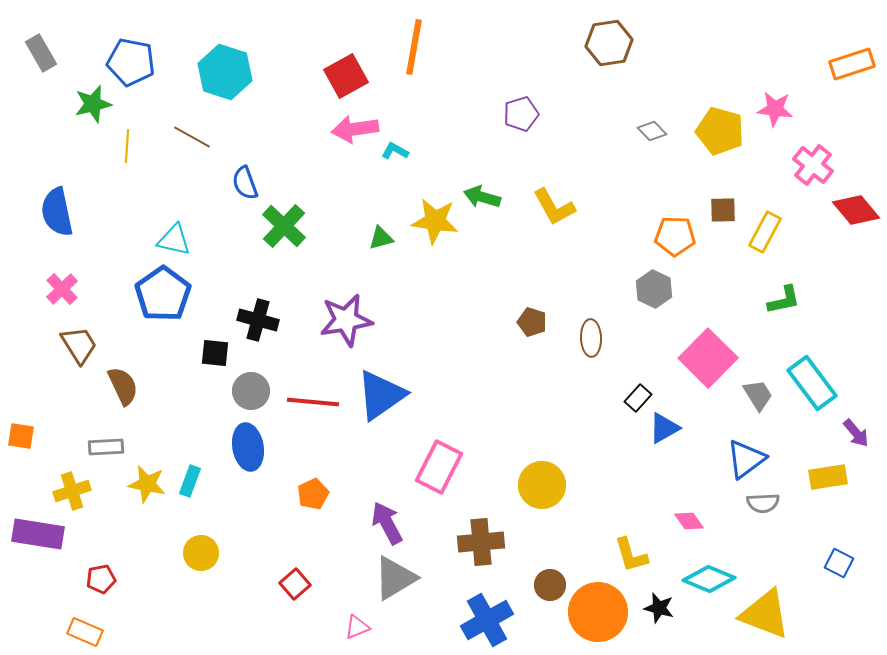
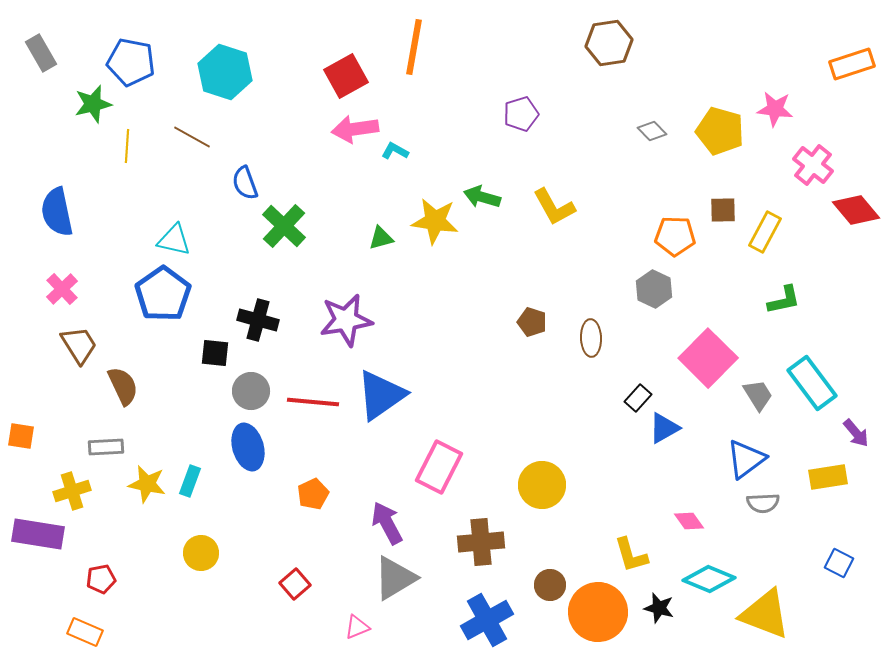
blue ellipse at (248, 447): rotated 6 degrees counterclockwise
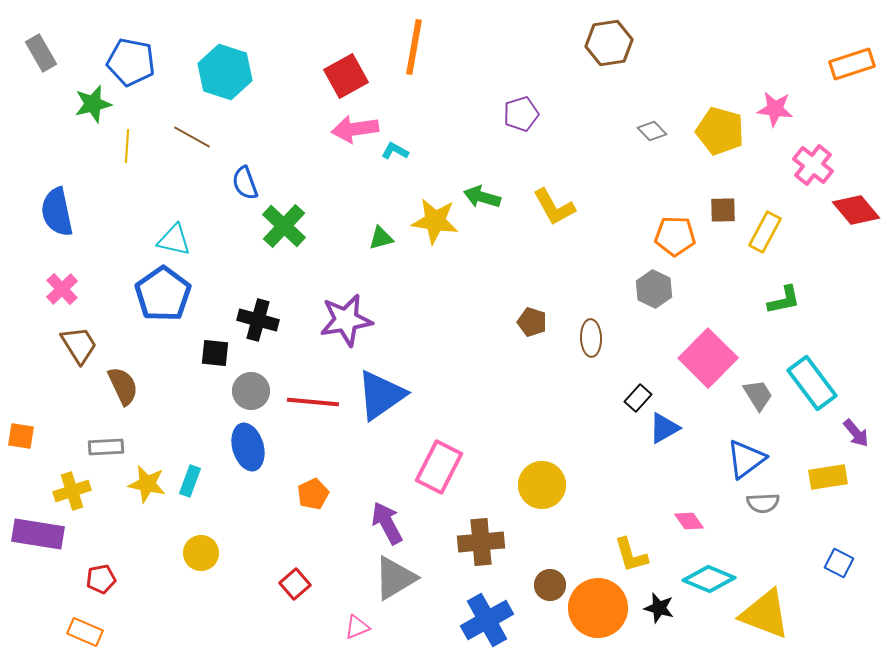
orange circle at (598, 612): moved 4 px up
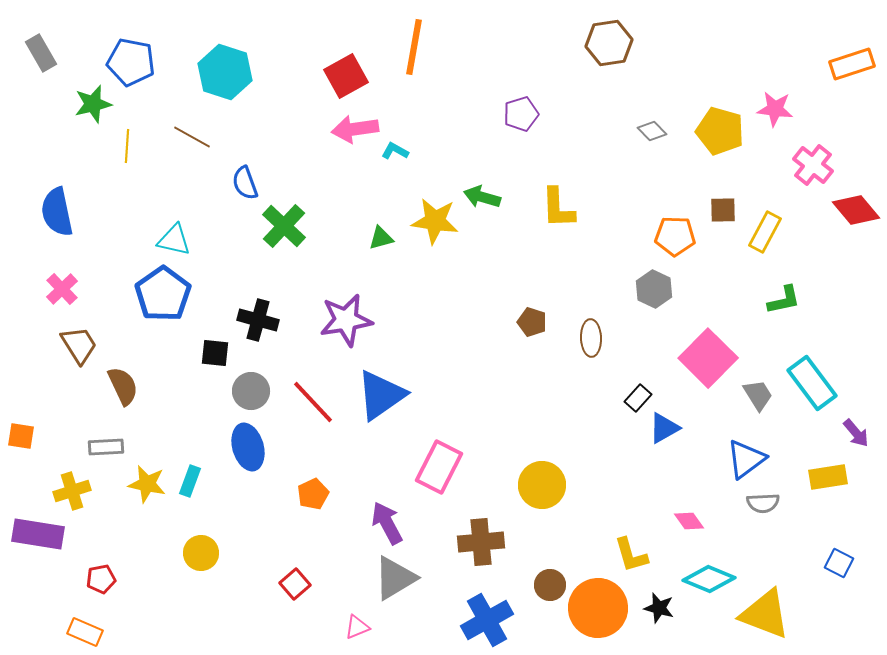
yellow L-shape at (554, 207): moved 4 px right, 1 px down; rotated 27 degrees clockwise
red line at (313, 402): rotated 42 degrees clockwise
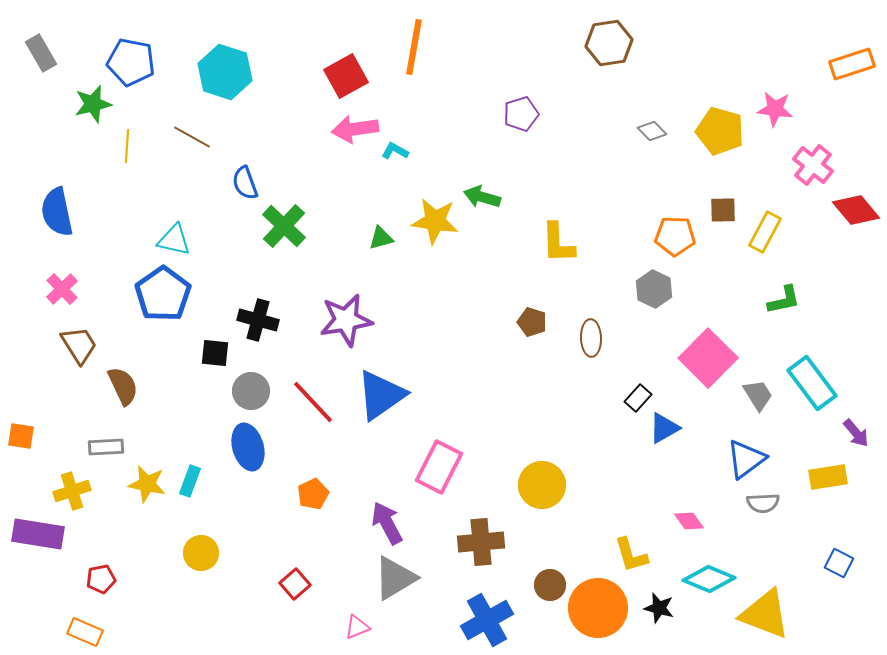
yellow L-shape at (558, 208): moved 35 px down
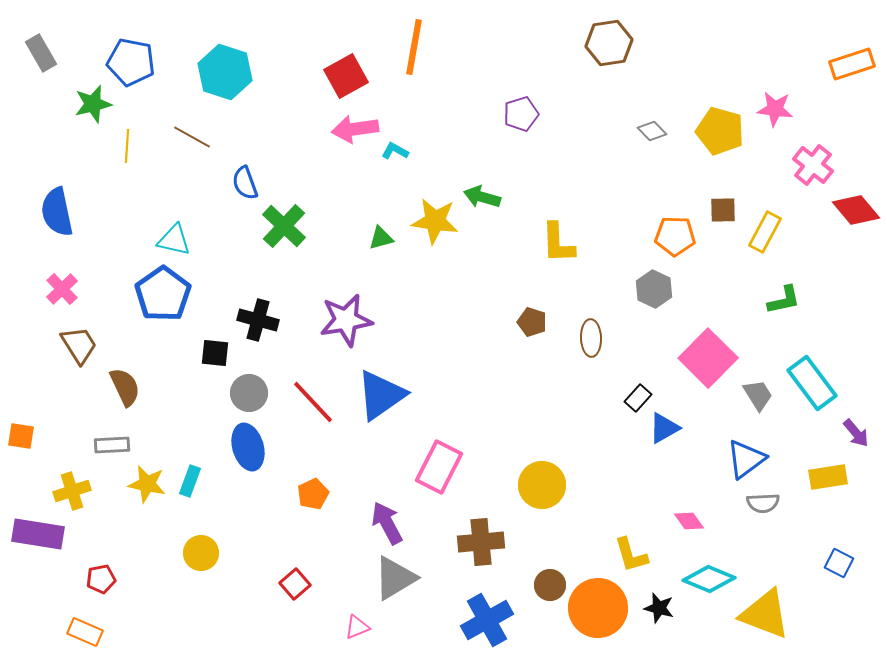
brown semicircle at (123, 386): moved 2 px right, 1 px down
gray circle at (251, 391): moved 2 px left, 2 px down
gray rectangle at (106, 447): moved 6 px right, 2 px up
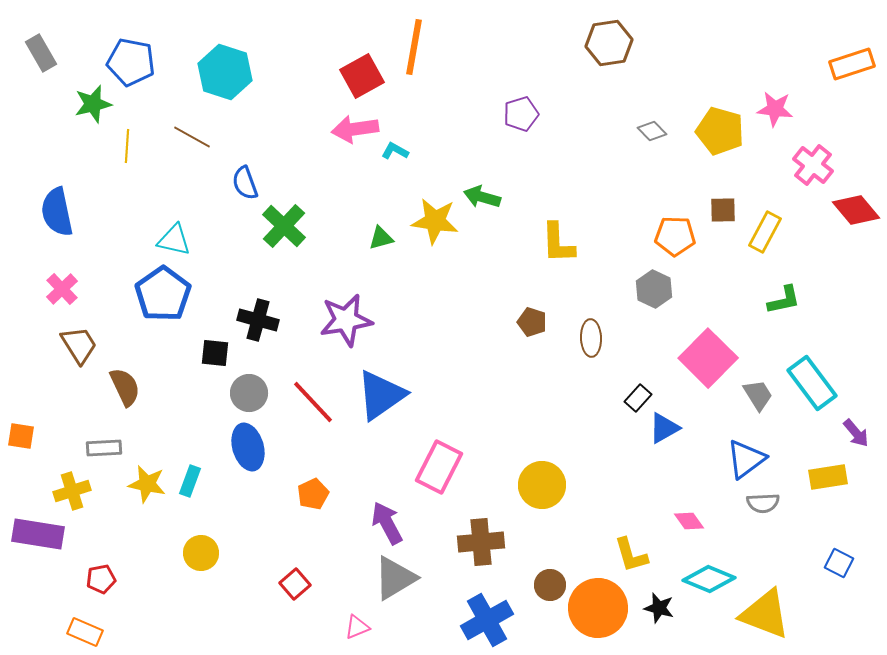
red square at (346, 76): moved 16 px right
gray rectangle at (112, 445): moved 8 px left, 3 px down
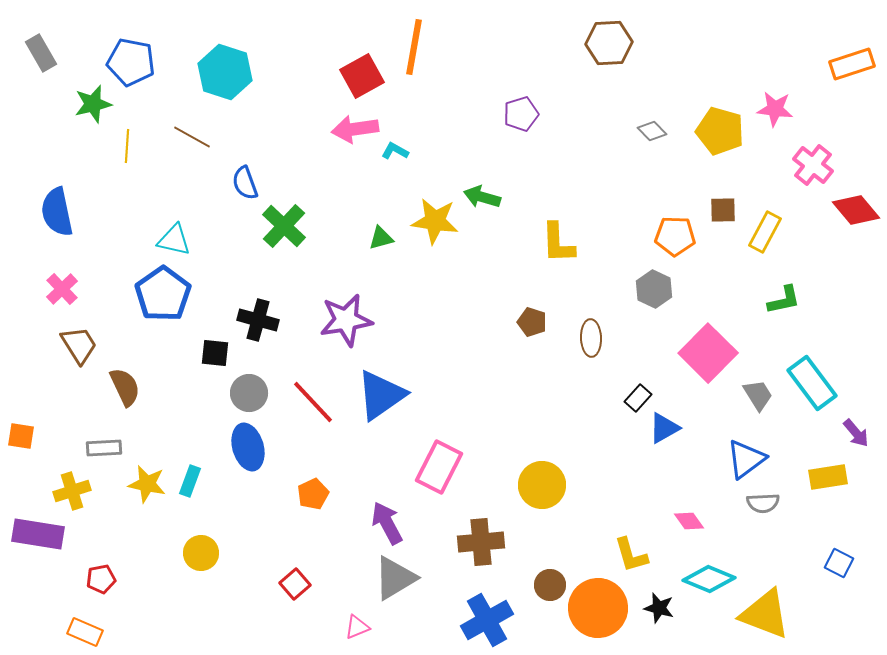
brown hexagon at (609, 43): rotated 6 degrees clockwise
pink square at (708, 358): moved 5 px up
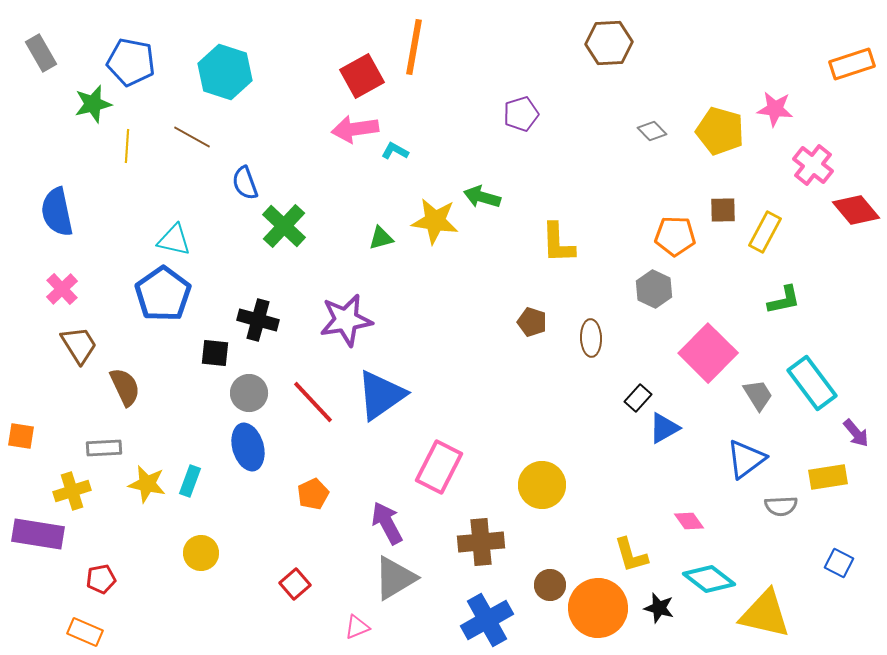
gray semicircle at (763, 503): moved 18 px right, 3 px down
cyan diamond at (709, 579): rotated 15 degrees clockwise
yellow triangle at (765, 614): rotated 8 degrees counterclockwise
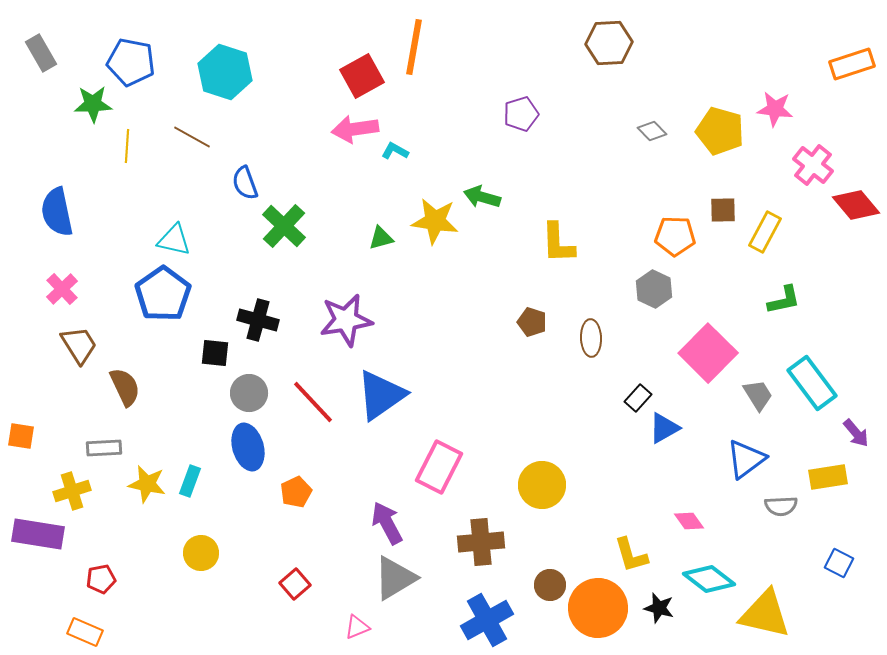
green star at (93, 104): rotated 12 degrees clockwise
red diamond at (856, 210): moved 5 px up
orange pentagon at (313, 494): moved 17 px left, 2 px up
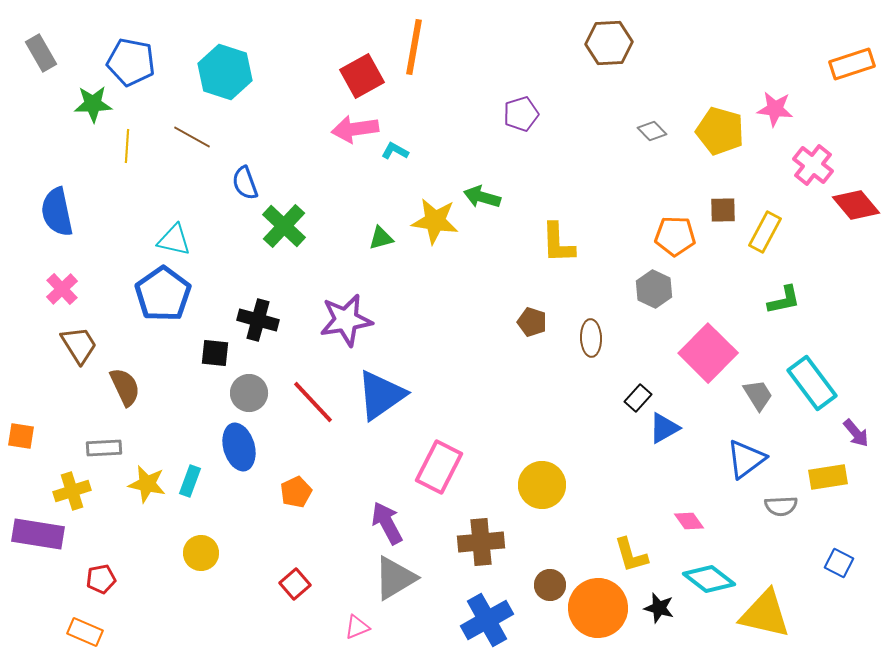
blue ellipse at (248, 447): moved 9 px left
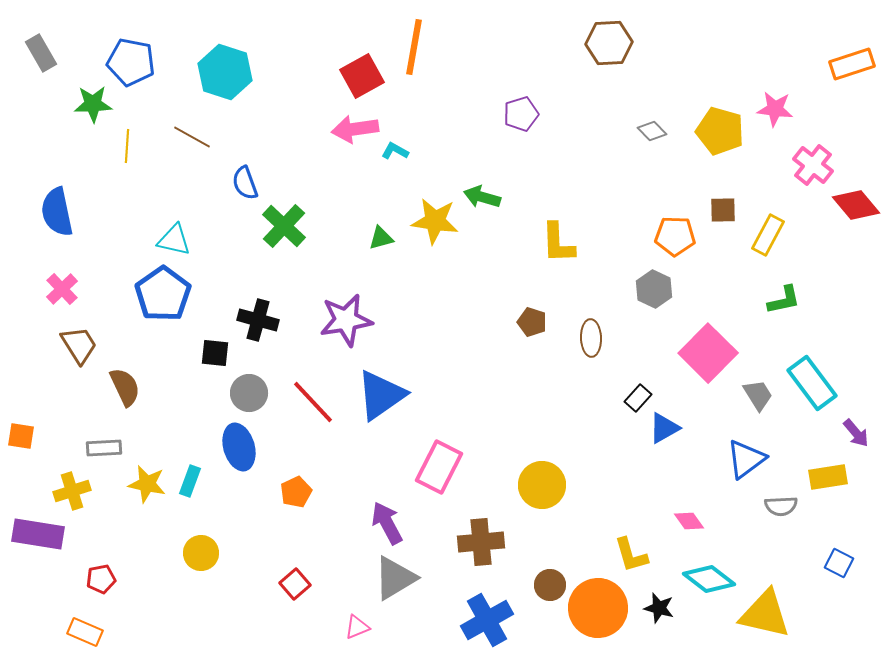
yellow rectangle at (765, 232): moved 3 px right, 3 px down
